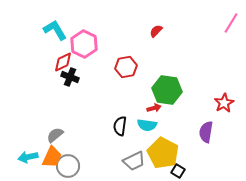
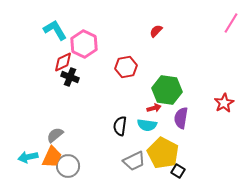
purple semicircle: moved 25 px left, 14 px up
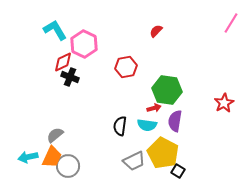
purple semicircle: moved 6 px left, 3 px down
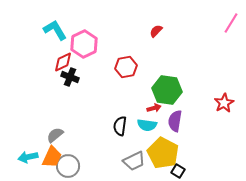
pink hexagon: rotated 8 degrees clockwise
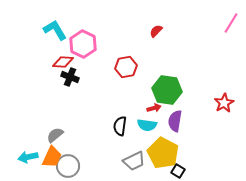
pink hexagon: moved 1 px left; rotated 8 degrees counterclockwise
red diamond: rotated 30 degrees clockwise
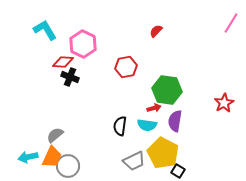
cyan L-shape: moved 10 px left
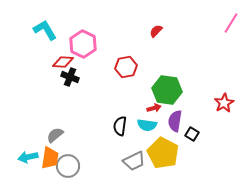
orange trapezoid: moved 2 px left, 1 px down; rotated 15 degrees counterclockwise
black square: moved 14 px right, 37 px up
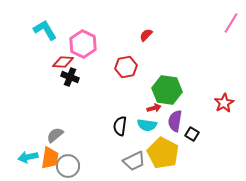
red semicircle: moved 10 px left, 4 px down
